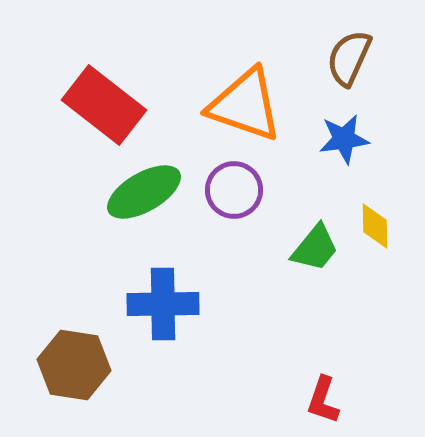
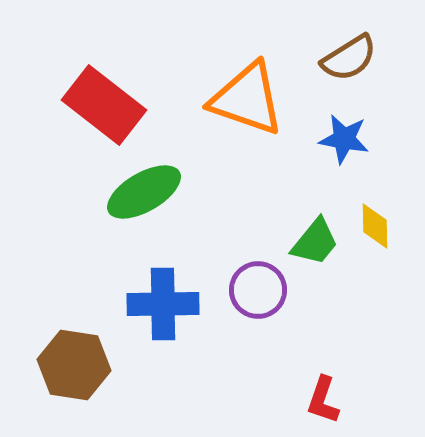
brown semicircle: rotated 146 degrees counterclockwise
orange triangle: moved 2 px right, 6 px up
blue star: rotated 18 degrees clockwise
purple circle: moved 24 px right, 100 px down
green trapezoid: moved 6 px up
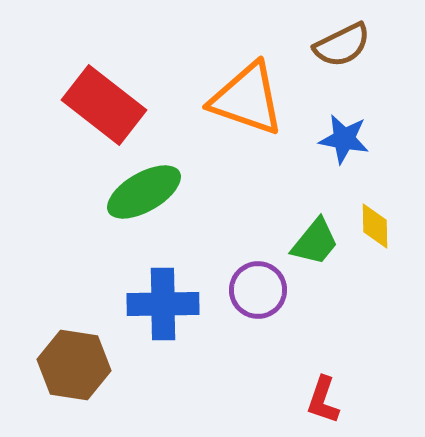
brown semicircle: moved 7 px left, 13 px up; rotated 6 degrees clockwise
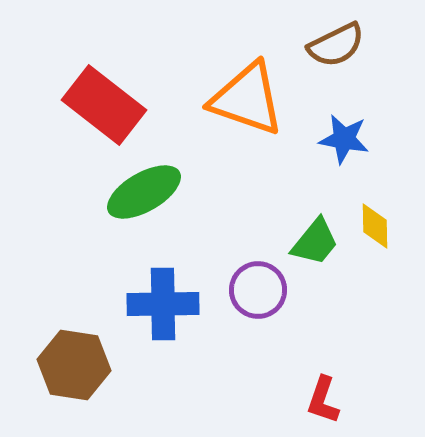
brown semicircle: moved 6 px left
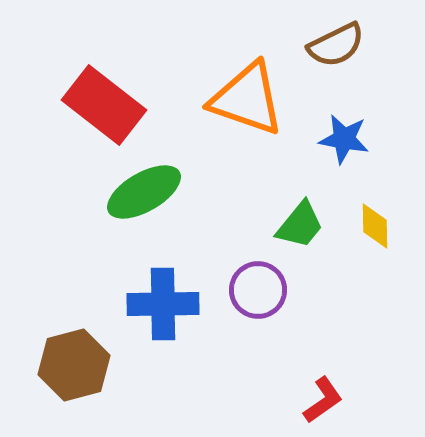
green trapezoid: moved 15 px left, 17 px up
brown hexagon: rotated 24 degrees counterclockwise
red L-shape: rotated 144 degrees counterclockwise
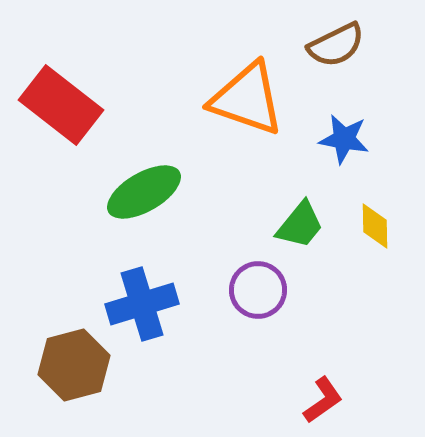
red rectangle: moved 43 px left
blue cross: moved 21 px left; rotated 16 degrees counterclockwise
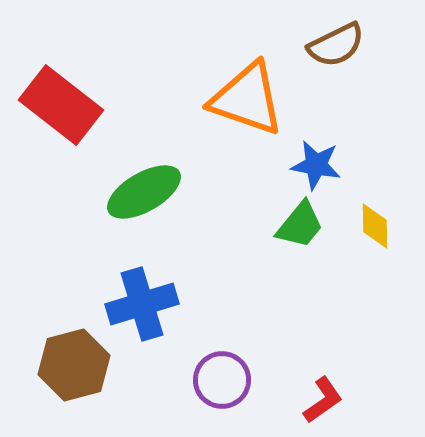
blue star: moved 28 px left, 26 px down
purple circle: moved 36 px left, 90 px down
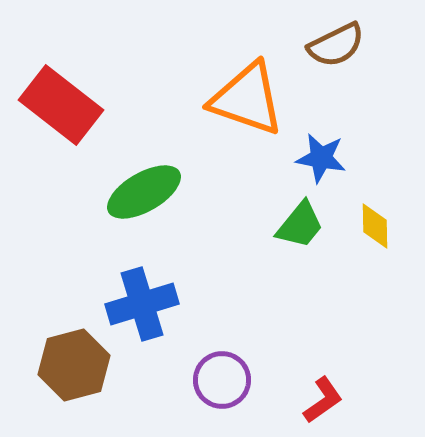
blue star: moved 5 px right, 7 px up
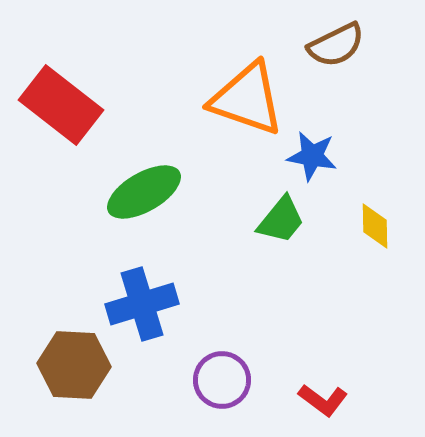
blue star: moved 9 px left, 2 px up
green trapezoid: moved 19 px left, 5 px up
brown hexagon: rotated 18 degrees clockwise
red L-shape: rotated 72 degrees clockwise
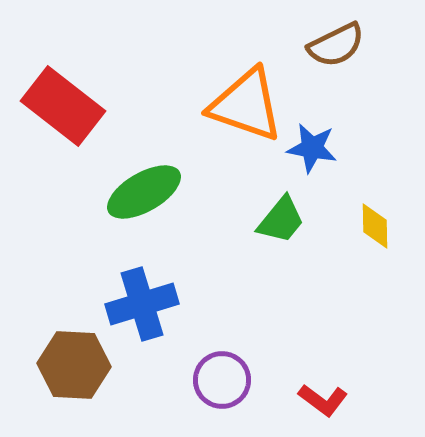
orange triangle: moved 1 px left, 6 px down
red rectangle: moved 2 px right, 1 px down
blue star: moved 8 px up
